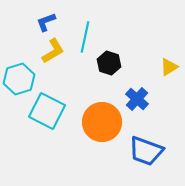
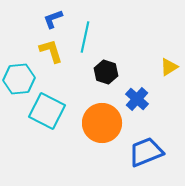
blue L-shape: moved 7 px right, 3 px up
yellow L-shape: moved 2 px left; rotated 76 degrees counterclockwise
black hexagon: moved 3 px left, 9 px down
cyan hexagon: rotated 12 degrees clockwise
orange circle: moved 1 px down
blue trapezoid: moved 1 px down; rotated 138 degrees clockwise
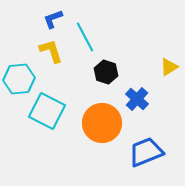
cyan line: rotated 40 degrees counterclockwise
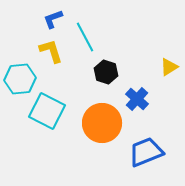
cyan hexagon: moved 1 px right
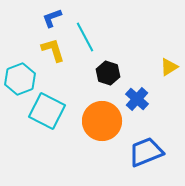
blue L-shape: moved 1 px left, 1 px up
yellow L-shape: moved 2 px right, 1 px up
black hexagon: moved 2 px right, 1 px down
cyan hexagon: rotated 16 degrees counterclockwise
orange circle: moved 2 px up
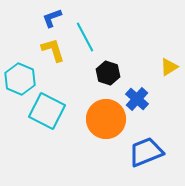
cyan hexagon: rotated 16 degrees counterclockwise
orange circle: moved 4 px right, 2 px up
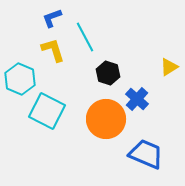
blue trapezoid: moved 2 px down; rotated 45 degrees clockwise
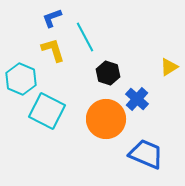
cyan hexagon: moved 1 px right
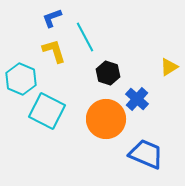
yellow L-shape: moved 1 px right, 1 px down
